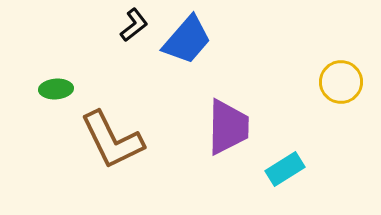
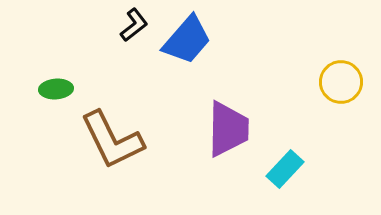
purple trapezoid: moved 2 px down
cyan rectangle: rotated 15 degrees counterclockwise
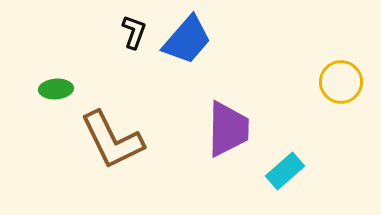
black L-shape: moved 7 px down; rotated 32 degrees counterclockwise
cyan rectangle: moved 2 px down; rotated 6 degrees clockwise
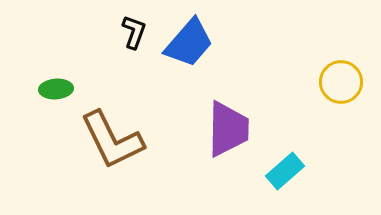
blue trapezoid: moved 2 px right, 3 px down
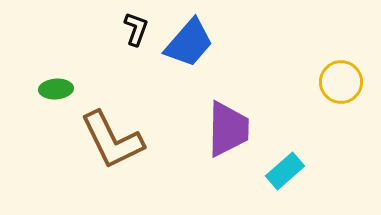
black L-shape: moved 2 px right, 3 px up
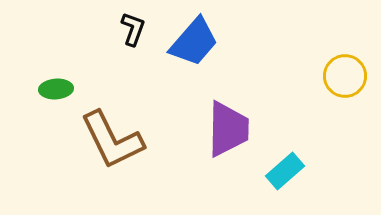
black L-shape: moved 3 px left
blue trapezoid: moved 5 px right, 1 px up
yellow circle: moved 4 px right, 6 px up
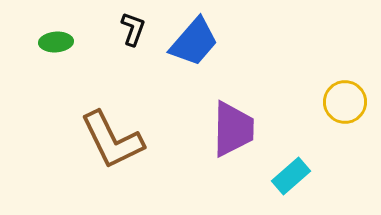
yellow circle: moved 26 px down
green ellipse: moved 47 px up
purple trapezoid: moved 5 px right
cyan rectangle: moved 6 px right, 5 px down
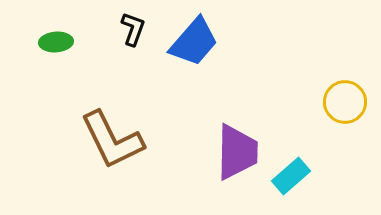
purple trapezoid: moved 4 px right, 23 px down
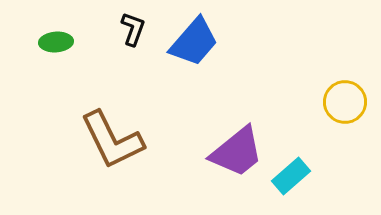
purple trapezoid: rotated 50 degrees clockwise
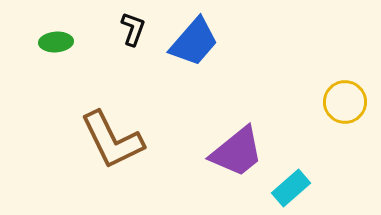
cyan rectangle: moved 12 px down
